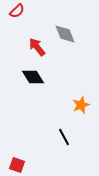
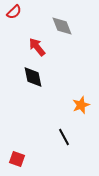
red semicircle: moved 3 px left, 1 px down
gray diamond: moved 3 px left, 8 px up
black diamond: rotated 20 degrees clockwise
red square: moved 6 px up
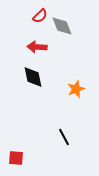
red semicircle: moved 26 px right, 4 px down
red arrow: rotated 48 degrees counterclockwise
orange star: moved 5 px left, 16 px up
red square: moved 1 px left, 1 px up; rotated 14 degrees counterclockwise
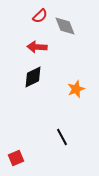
gray diamond: moved 3 px right
black diamond: rotated 75 degrees clockwise
black line: moved 2 px left
red square: rotated 28 degrees counterclockwise
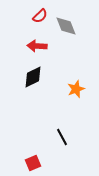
gray diamond: moved 1 px right
red arrow: moved 1 px up
red square: moved 17 px right, 5 px down
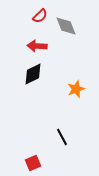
black diamond: moved 3 px up
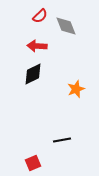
black line: moved 3 px down; rotated 72 degrees counterclockwise
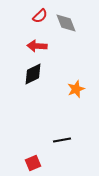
gray diamond: moved 3 px up
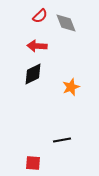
orange star: moved 5 px left, 2 px up
red square: rotated 28 degrees clockwise
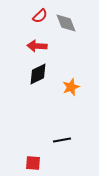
black diamond: moved 5 px right
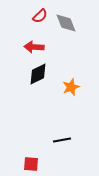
red arrow: moved 3 px left, 1 px down
red square: moved 2 px left, 1 px down
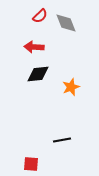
black diamond: rotated 20 degrees clockwise
